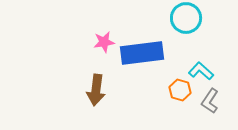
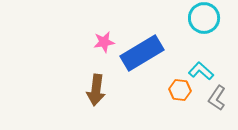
cyan circle: moved 18 px right
blue rectangle: rotated 24 degrees counterclockwise
orange hexagon: rotated 10 degrees counterclockwise
gray L-shape: moved 7 px right, 3 px up
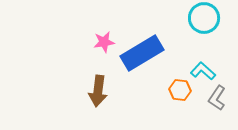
cyan L-shape: moved 2 px right
brown arrow: moved 2 px right, 1 px down
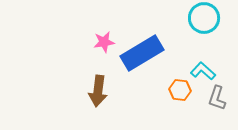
gray L-shape: rotated 15 degrees counterclockwise
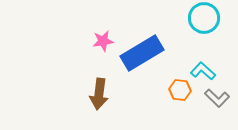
pink star: moved 1 px left, 1 px up
brown arrow: moved 1 px right, 3 px down
gray L-shape: rotated 65 degrees counterclockwise
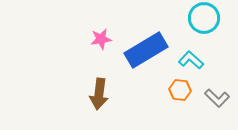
pink star: moved 2 px left, 2 px up
blue rectangle: moved 4 px right, 3 px up
cyan L-shape: moved 12 px left, 11 px up
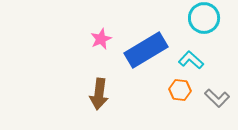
pink star: rotated 15 degrees counterclockwise
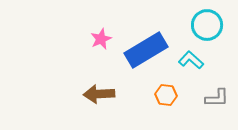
cyan circle: moved 3 px right, 7 px down
orange hexagon: moved 14 px left, 5 px down
brown arrow: rotated 80 degrees clockwise
gray L-shape: rotated 45 degrees counterclockwise
